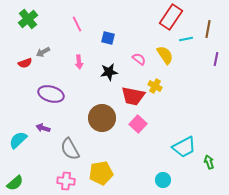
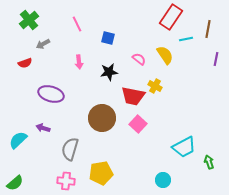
green cross: moved 1 px right, 1 px down
gray arrow: moved 8 px up
gray semicircle: rotated 45 degrees clockwise
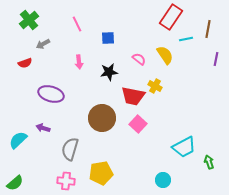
blue square: rotated 16 degrees counterclockwise
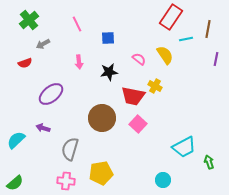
purple ellipse: rotated 55 degrees counterclockwise
cyan semicircle: moved 2 px left
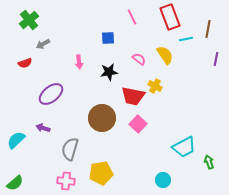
red rectangle: moved 1 px left; rotated 55 degrees counterclockwise
pink line: moved 55 px right, 7 px up
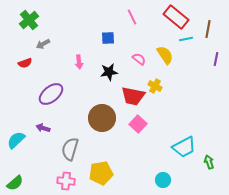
red rectangle: moved 6 px right; rotated 30 degrees counterclockwise
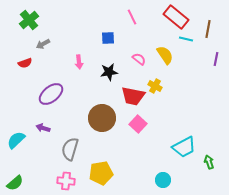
cyan line: rotated 24 degrees clockwise
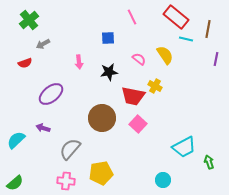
gray semicircle: rotated 25 degrees clockwise
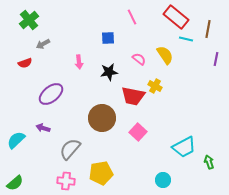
pink square: moved 8 px down
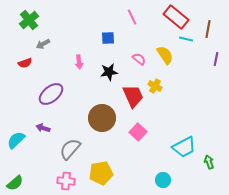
red trapezoid: rotated 125 degrees counterclockwise
